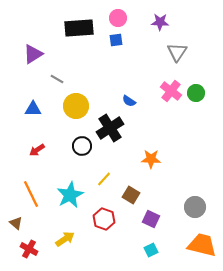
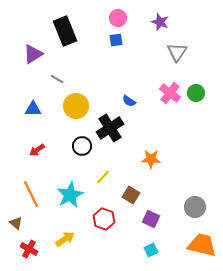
purple star: rotated 18 degrees clockwise
black rectangle: moved 14 px left, 3 px down; rotated 72 degrees clockwise
pink cross: moved 1 px left, 2 px down
yellow line: moved 1 px left, 2 px up
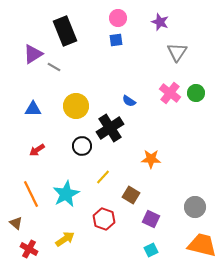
gray line: moved 3 px left, 12 px up
cyan star: moved 4 px left, 1 px up
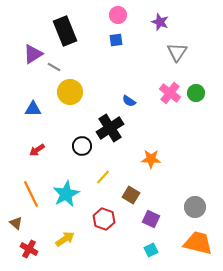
pink circle: moved 3 px up
yellow circle: moved 6 px left, 14 px up
orange trapezoid: moved 4 px left, 2 px up
